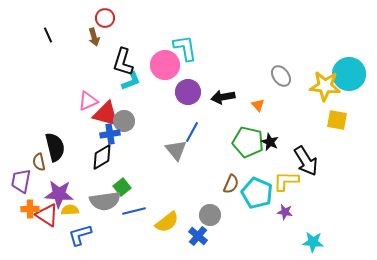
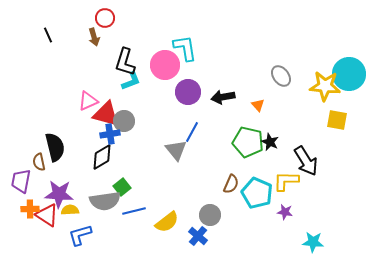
black L-shape at (123, 62): moved 2 px right
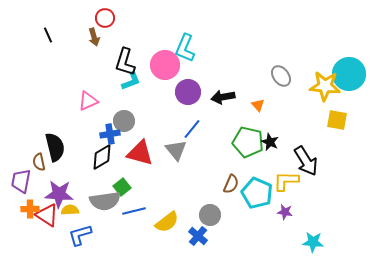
cyan L-shape at (185, 48): rotated 148 degrees counterclockwise
red triangle at (106, 114): moved 34 px right, 39 px down
blue line at (192, 132): moved 3 px up; rotated 10 degrees clockwise
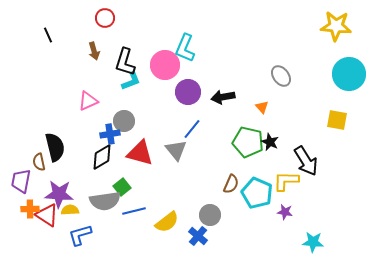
brown arrow at (94, 37): moved 14 px down
yellow star at (325, 86): moved 11 px right, 60 px up
orange triangle at (258, 105): moved 4 px right, 2 px down
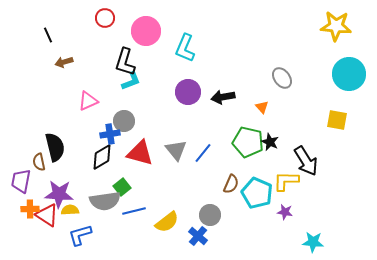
brown arrow at (94, 51): moved 30 px left, 11 px down; rotated 90 degrees clockwise
pink circle at (165, 65): moved 19 px left, 34 px up
gray ellipse at (281, 76): moved 1 px right, 2 px down
blue line at (192, 129): moved 11 px right, 24 px down
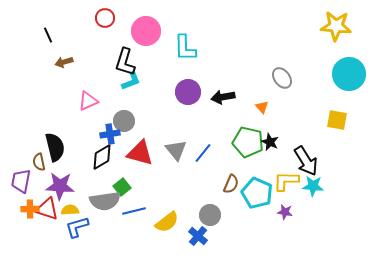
cyan L-shape at (185, 48): rotated 24 degrees counterclockwise
purple star at (59, 194): moved 1 px right, 8 px up
red triangle at (47, 215): moved 6 px up; rotated 15 degrees counterclockwise
blue L-shape at (80, 235): moved 3 px left, 8 px up
cyan star at (313, 242): moved 56 px up
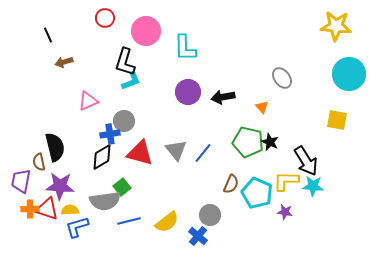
blue line at (134, 211): moved 5 px left, 10 px down
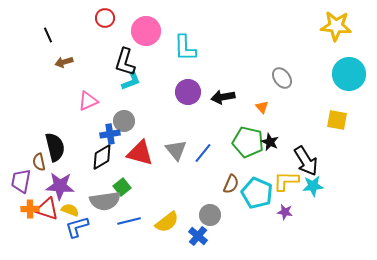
cyan star at (313, 186): rotated 10 degrees counterclockwise
yellow semicircle at (70, 210): rotated 24 degrees clockwise
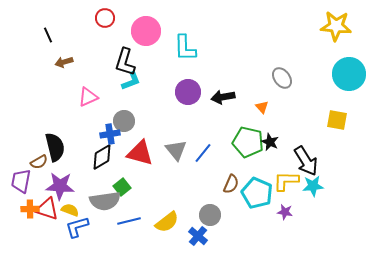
pink triangle at (88, 101): moved 4 px up
brown semicircle at (39, 162): rotated 108 degrees counterclockwise
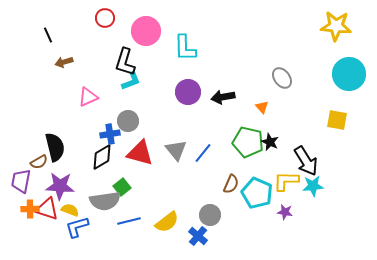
gray circle at (124, 121): moved 4 px right
